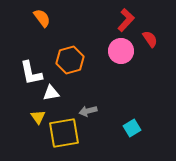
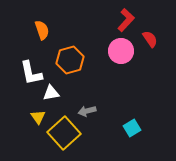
orange semicircle: moved 12 px down; rotated 18 degrees clockwise
gray arrow: moved 1 px left
yellow square: rotated 32 degrees counterclockwise
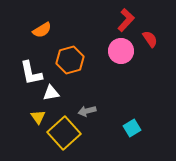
orange semicircle: rotated 78 degrees clockwise
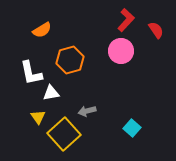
red semicircle: moved 6 px right, 9 px up
cyan square: rotated 18 degrees counterclockwise
yellow square: moved 1 px down
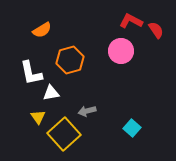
red L-shape: moved 5 px right, 1 px down; rotated 105 degrees counterclockwise
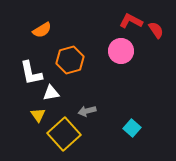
yellow triangle: moved 2 px up
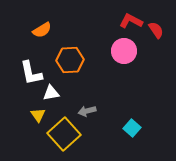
pink circle: moved 3 px right
orange hexagon: rotated 12 degrees clockwise
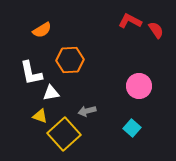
red L-shape: moved 1 px left
pink circle: moved 15 px right, 35 px down
yellow triangle: moved 2 px right, 1 px down; rotated 35 degrees counterclockwise
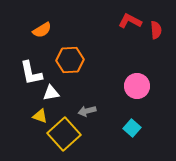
red semicircle: rotated 30 degrees clockwise
pink circle: moved 2 px left
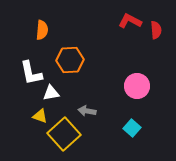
orange semicircle: rotated 54 degrees counterclockwise
gray arrow: rotated 24 degrees clockwise
